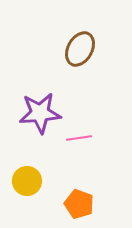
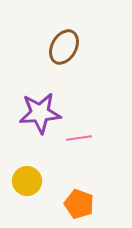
brown ellipse: moved 16 px left, 2 px up
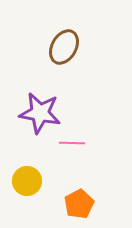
purple star: rotated 15 degrees clockwise
pink line: moved 7 px left, 5 px down; rotated 10 degrees clockwise
orange pentagon: rotated 24 degrees clockwise
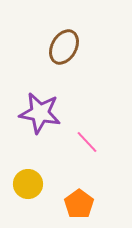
pink line: moved 15 px right, 1 px up; rotated 45 degrees clockwise
yellow circle: moved 1 px right, 3 px down
orange pentagon: rotated 8 degrees counterclockwise
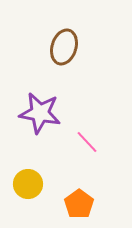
brown ellipse: rotated 12 degrees counterclockwise
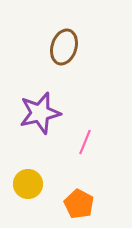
purple star: rotated 24 degrees counterclockwise
pink line: moved 2 px left; rotated 65 degrees clockwise
orange pentagon: rotated 8 degrees counterclockwise
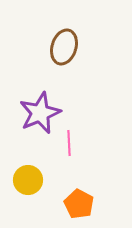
purple star: rotated 9 degrees counterclockwise
pink line: moved 16 px left, 1 px down; rotated 25 degrees counterclockwise
yellow circle: moved 4 px up
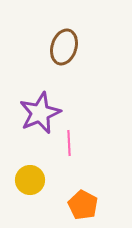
yellow circle: moved 2 px right
orange pentagon: moved 4 px right, 1 px down
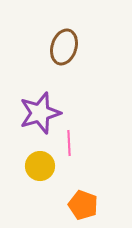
purple star: rotated 6 degrees clockwise
yellow circle: moved 10 px right, 14 px up
orange pentagon: rotated 8 degrees counterclockwise
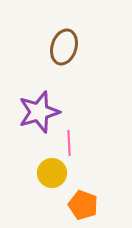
purple star: moved 1 px left, 1 px up
yellow circle: moved 12 px right, 7 px down
